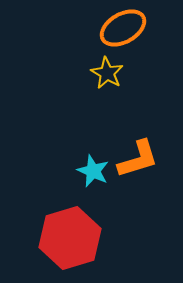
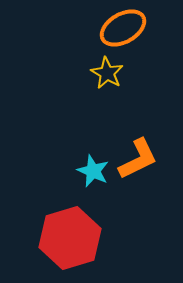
orange L-shape: rotated 9 degrees counterclockwise
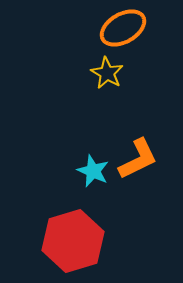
red hexagon: moved 3 px right, 3 px down
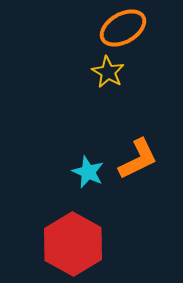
yellow star: moved 1 px right, 1 px up
cyan star: moved 5 px left, 1 px down
red hexagon: moved 3 px down; rotated 14 degrees counterclockwise
